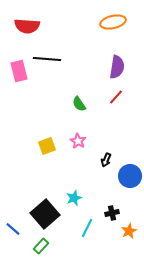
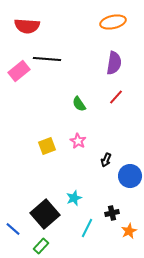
purple semicircle: moved 3 px left, 4 px up
pink rectangle: rotated 65 degrees clockwise
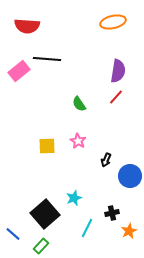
purple semicircle: moved 4 px right, 8 px down
yellow square: rotated 18 degrees clockwise
blue line: moved 5 px down
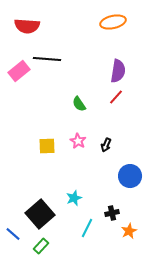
black arrow: moved 15 px up
black square: moved 5 px left
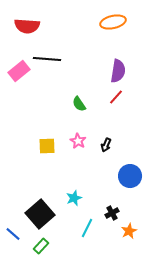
black cross: rotated 16 degrees counterclockwise
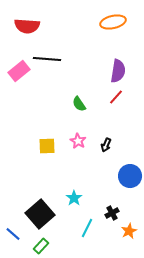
cyan star: rotated 14 degrees counterclockwise
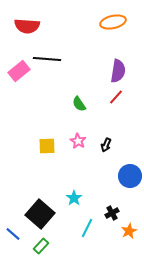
black square: rotated 8 degrees counterclockwise
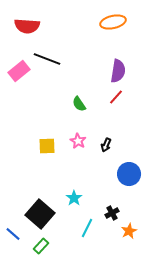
black line: rotated 16 degrees clockwise
blue circle: moved 1 px left, 2 px up
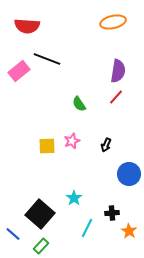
pink star: moved 6 px left; rotated 21 degrees clockwise
black cross: rotated 24 degrees clockwise
orange star: rotated 14 degrees counterclockwise
